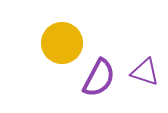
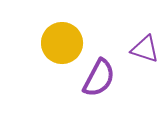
purple triangle: moved 23 px up
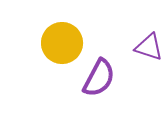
purple triangle: moved 4 px right, 2 px up
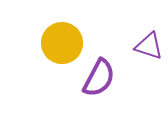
purple triangle: moved 1 px up
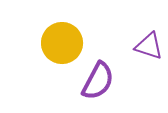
purple semicircle: moved 1 px left, 3 px down
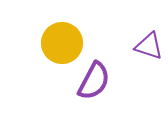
purple semicircle: moved 4 px left
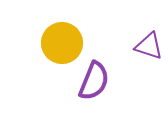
purple semicircle: rotated 6 degrees counterclockwise
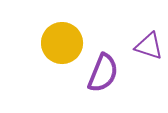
purple semicircle: moved 9 px right, 8 px up
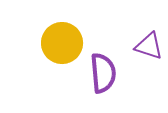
purple semicircle: rotated 27 degrees counterclockwise
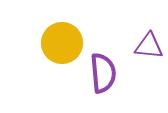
purple triangle: rotated 12 degrees counterclockwise
